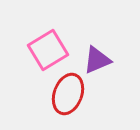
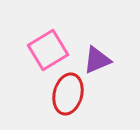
red ellipse: rotated 6 degrees counterclockwise
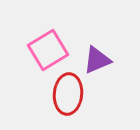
red ellipse: rotated 9 degrees counterclockwise
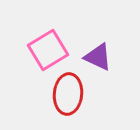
purple triangle: moved 1 px right, 3 px up; rotated 48 degrees clockwise
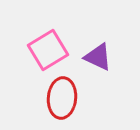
red ellipse: moved 6 px left, 4 px down
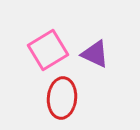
purple triangle: moved 3 px left, 3 px up
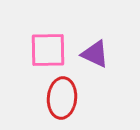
pink square: rotated 30 degrees clockwise
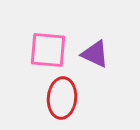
pink square: rotated 6 degrees clockwise
